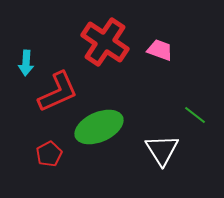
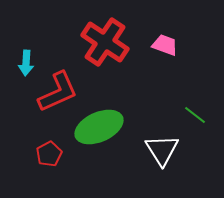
pink trapezoid: moved 5 px right, 5 px up
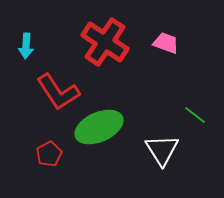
pink trapezoid: moved 1 px right, 2 px up
cyan arrow: moved 17 px up
red L-shape: rotated 81 degrees clockwise
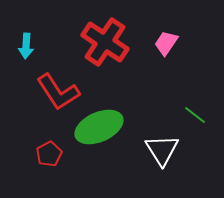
pink trapezoid: rotated 76 degrees counterclockwise
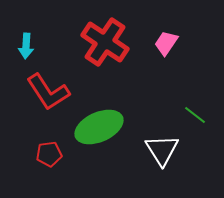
red L-shape: moved 10 px left
red pentagon: rotated 20 degrees clockwise
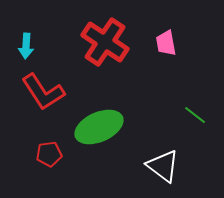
pink trapezoid: rotated 44 degrees counterclockwise
red L-shape: moved 5 px left
white triangle: moved 1 px right, 16 px down; rotated 21 degrees counterclockwise
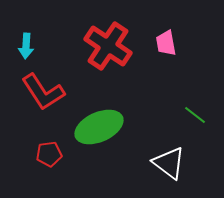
red cross: moved 3 px right, 4 px down
white triangle: moved 6 px right, 3 px up
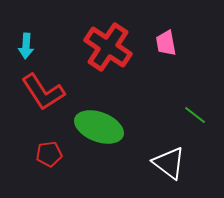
red cross: moved 1 px down
green ellipse: rotated 45 degrees clockwise
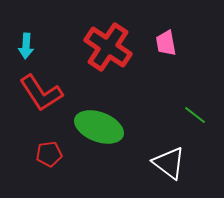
red L-shape: moved 2 px left, 1 px down
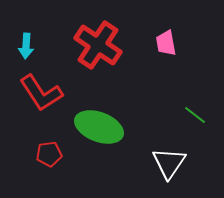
red cross: moved 10 px left, 2 px up
white triangle: rotated 27 degrees clockwise
